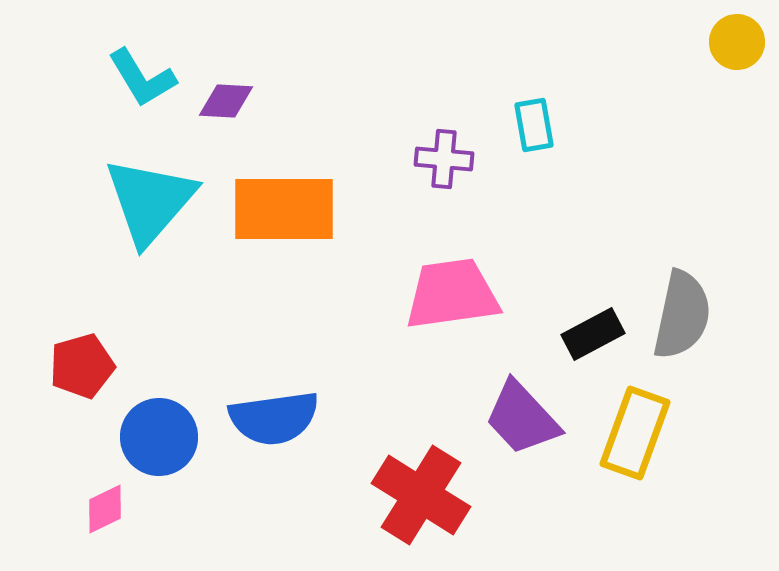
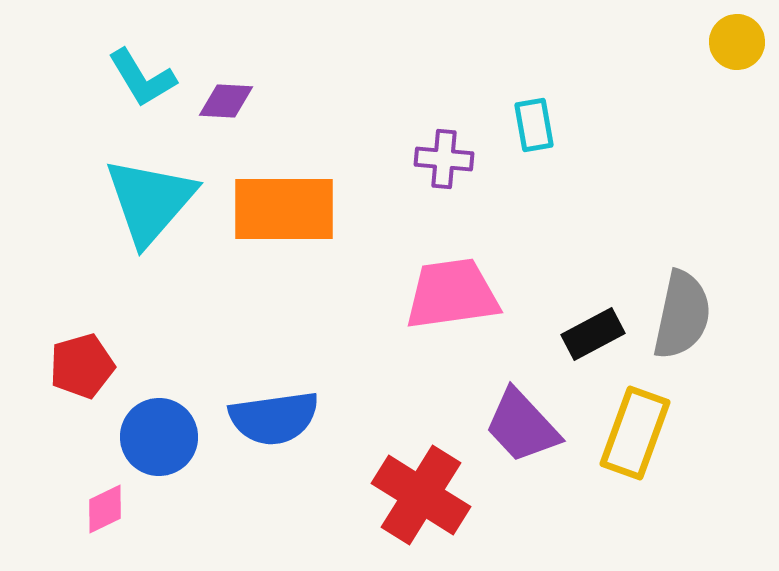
purple trapezoid: moved 8 px down
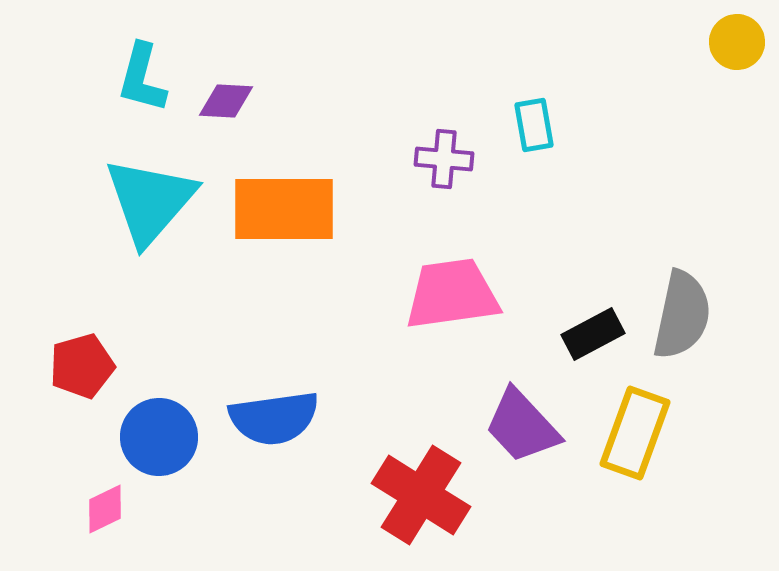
cyan L-shape: rotated 46 degrees clockwise
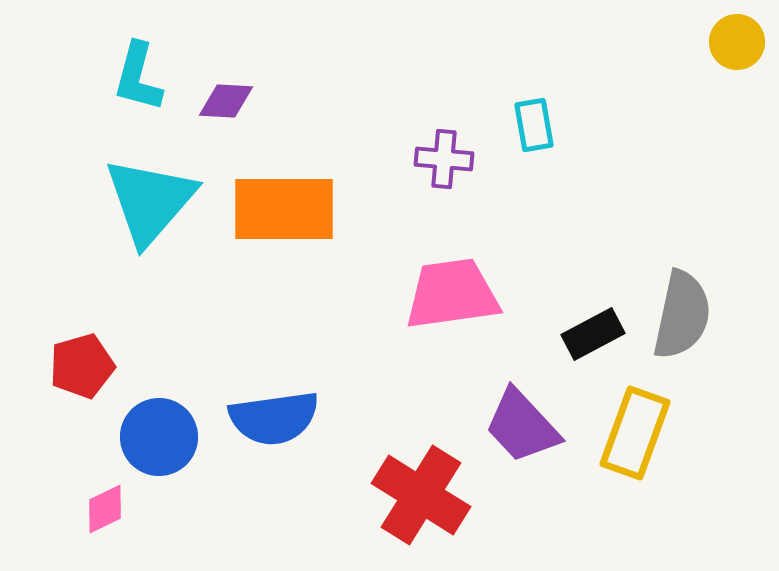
cyan L-shape: moved 4 px left, 1 px up
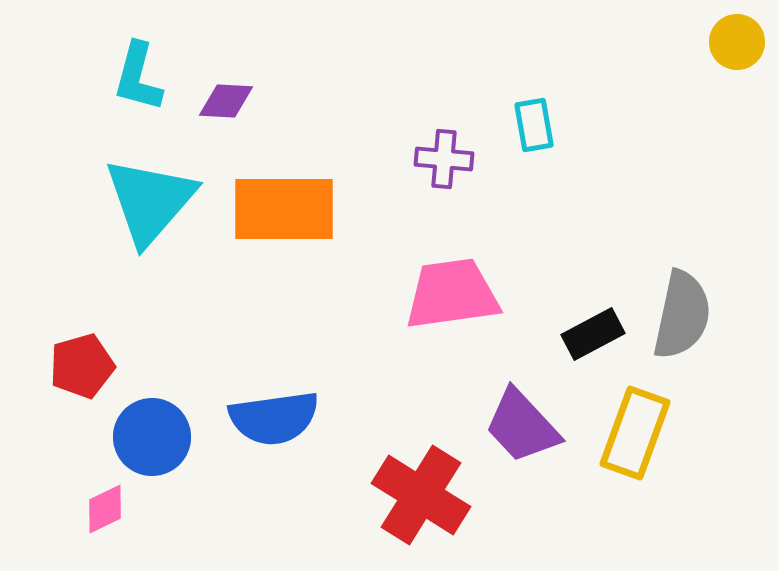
blue circle: moved 7 px left
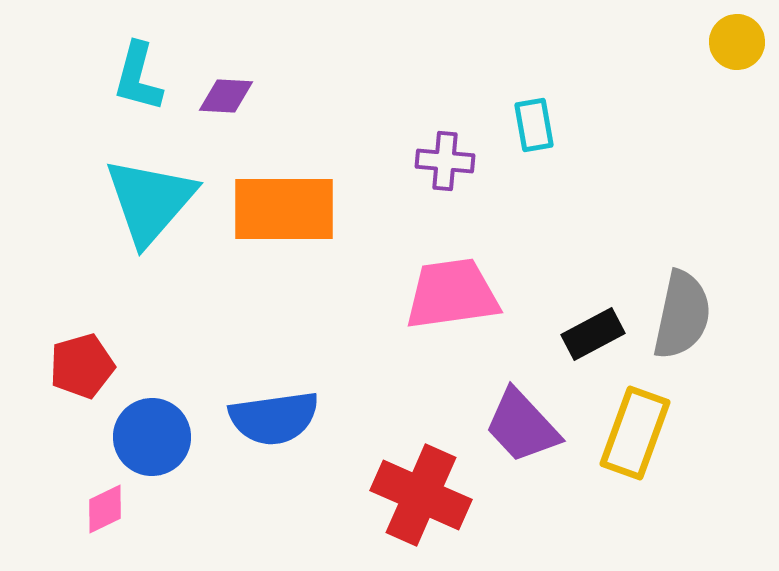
purple diamond: moved 5 px up
purple cross: moved 1 px right, 2 px down
red cross: rotated 8 degrees counterclockwise
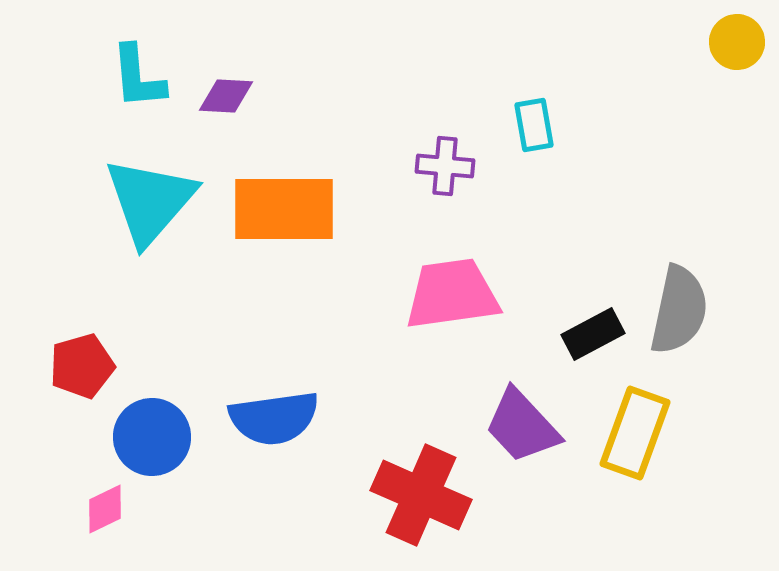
cyan L-shape: rotated 20 degrees counterclockwise
purple cross: moved 5 px down
gray semicircle: moved 3 px left, 5 px up
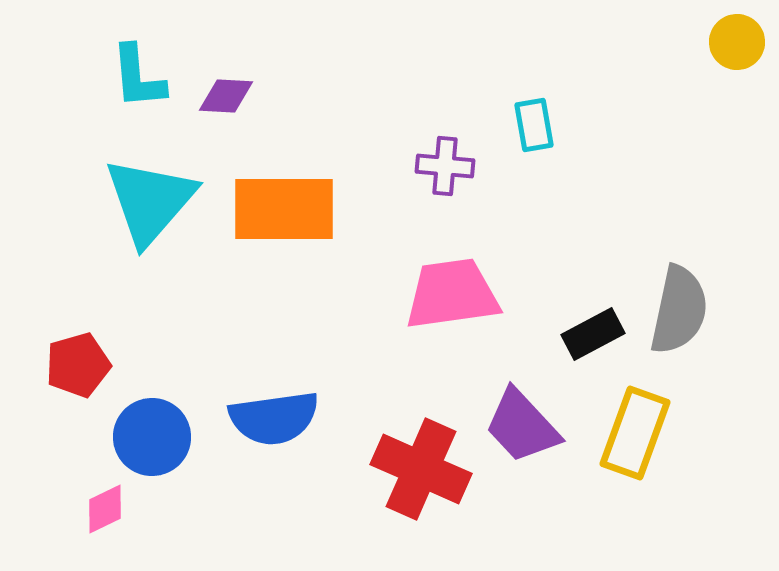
red pentagon: moved 4 px left, 1 px up
red cross: moved 26 px up
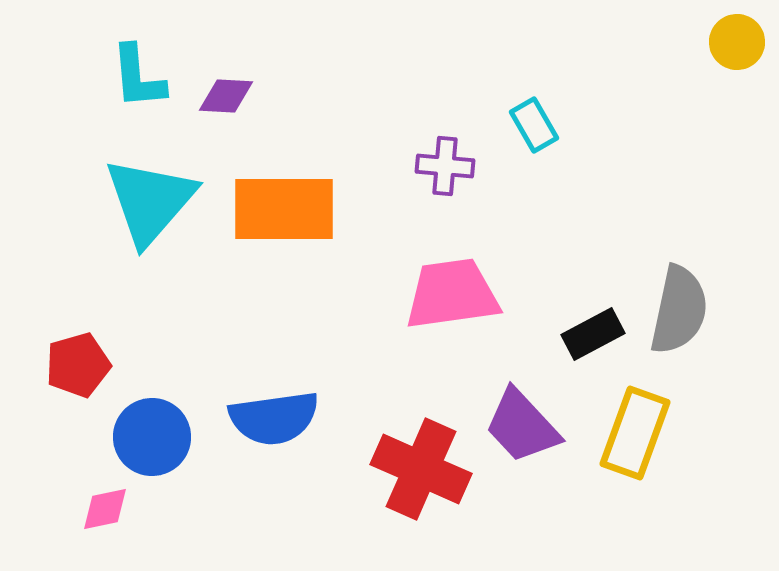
cyan rectangle: rotated 20 degrees counterclockwise
pink diamond: rotated 14 degrees clockwise
